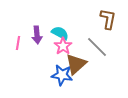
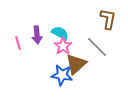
pink line: rotated 24 degrees counterclockwise
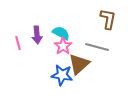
cyan semicircle: moved 1 px right
gray line: rotated 30 degrees counterclockwise
brown triangle: moved 3 px right
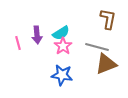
cyan semicircle: rotated 120 degrees clockwise
brown triangle: moved 27 px right; rotated 20 degrees clockwise
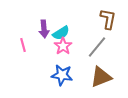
purple arrow: moved 7 px right, 6 px up
pink line: moved 5 px right, 2 px down
gray line: rotated 65 degrees counterclockwise
brown triangle: moved 5 px left, 13 px down
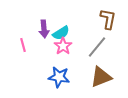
blue star: moved 3 px left, 2 px down
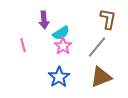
purple arrow: moved 9 px up
blue star: rotated 30 degrees clockwise
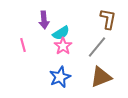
blue star: moved 1 px right; rotated 10 degrees clockwise
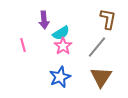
brown triangle: rotated 35 degrees counterclockwise
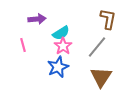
purple arrow: moved 7 px left, 1 px up; rotated 90 degrees counterclockwise
blue star: moved 2 px left, 10 px up
